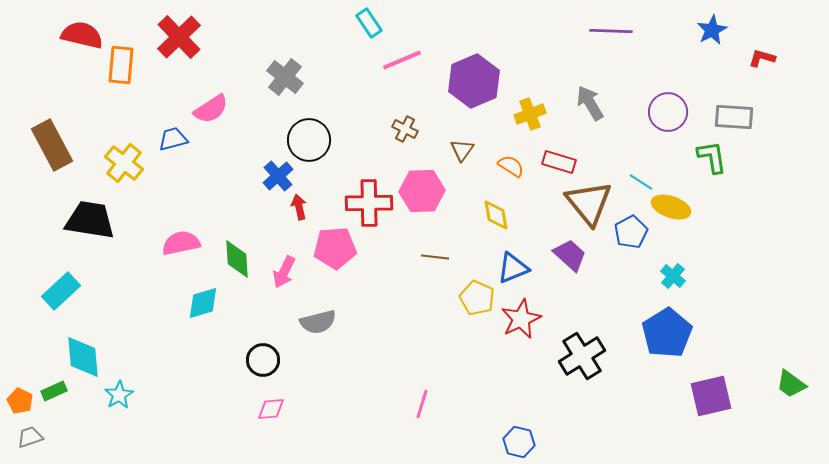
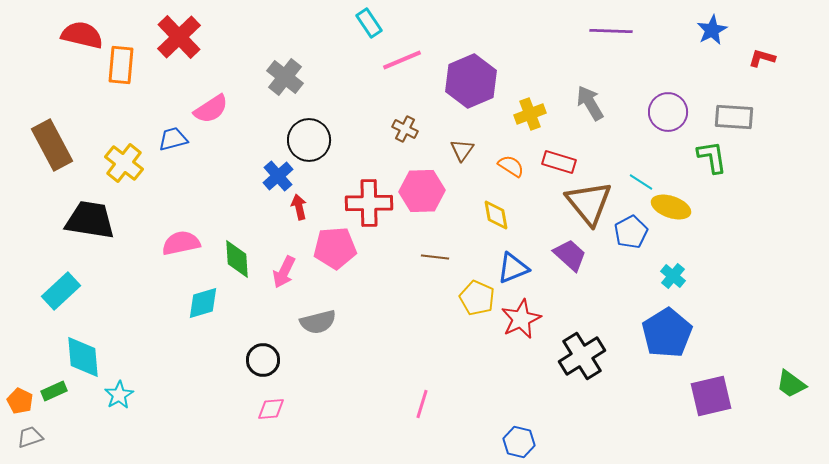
purple hexagon at (474, 81): moved 3 px left
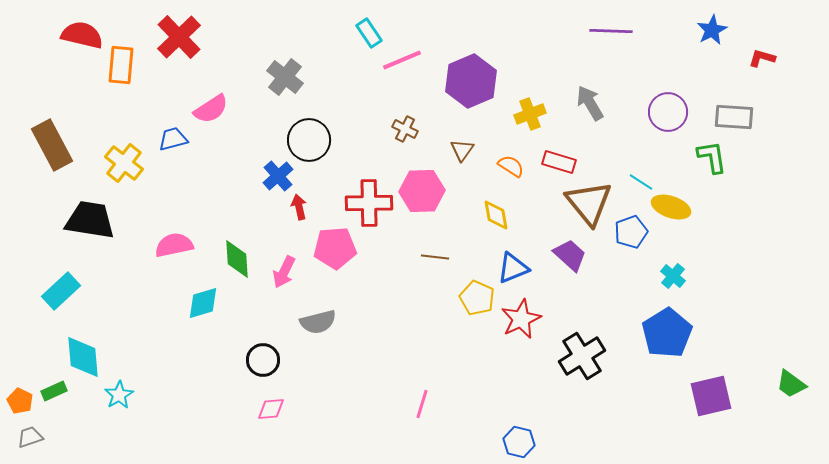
cyan rectangle at (369, 23): moved 10 px down
blue pentagon at (631, 232): rotated 8 degrees clockwise
pink semicircle at (181, 243): moved 7 px left, 2 px down
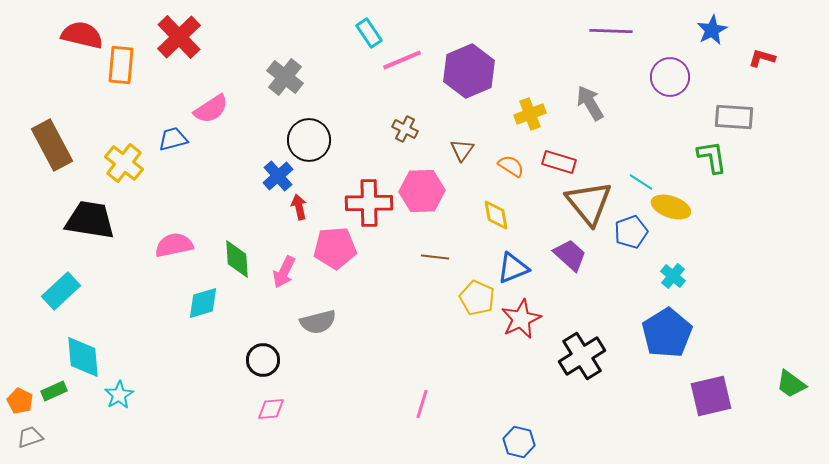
purple hexagon at (471, 81): moved 2 px left, 10 px up
purple circle at (668, 112): moved 2 px right, 35 px up
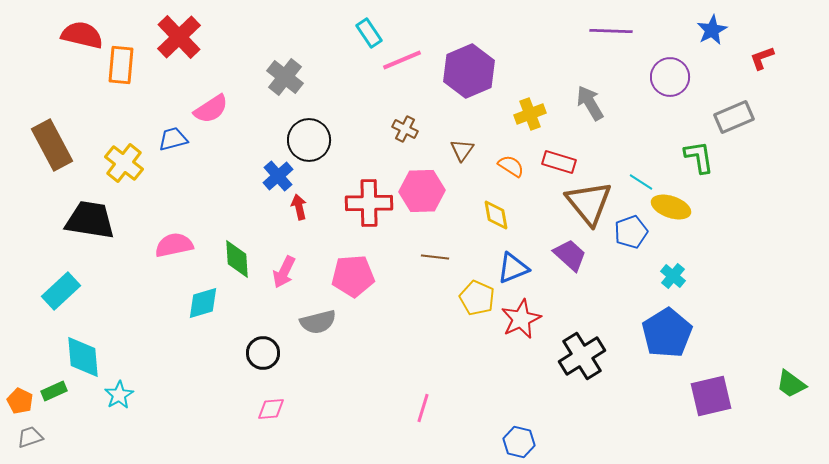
red L-shape at (762, 58): rotated 36 degrees counterclockwise
gray rectangle at (734, 117): rotated 27 degrees counterclockwise
green L-shape at (712, 157): moved 13 px left
pink pentagon at (335, 248): moved 18 px right, 28 px down
black circle at (263, 360): moved 7 px up
pink line at (422, 404): moved 1 px right, 4 px down
